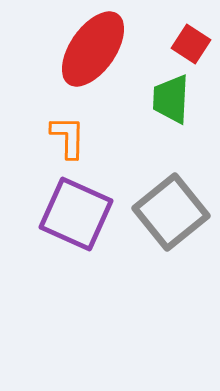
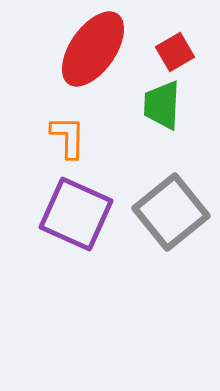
red square: moved 16 px left, 8 px down; rotated 27 degrees clockwise
green trapezoid: moved 9 px left, 6 px down
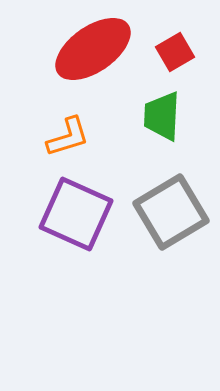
red ellipse: rotated 20 degrees clockwise
green trapezoid: moved 11 px down
orange L-shape: rotated 72 degrees clockwise
gray square: rotated 8 degrees clockwise
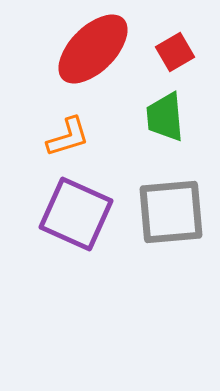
red ellipse: rotated 10 degrees counterclockwise
green trapezoid: moved 3 px right, 1 px down; rotated 8 degrees counterclockwise
gray square: rotated 26 degrees clockwise
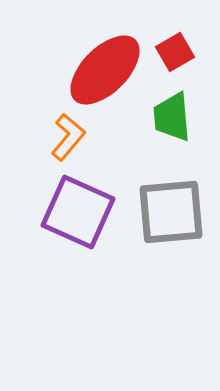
red ellipse: moved 12 px right, 21 px down
green trapezoid: moved 7 px right
orange L-shape: rotated 33 degrees counterclockwise
purple square: moved 2 px right, 2 px up
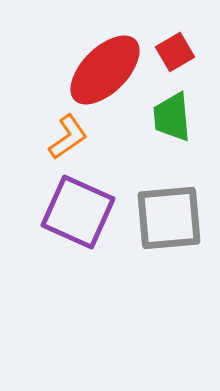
orange L-shape: rotated 15 degrees clockwise
gray square: moved 2 px left, 6 px down
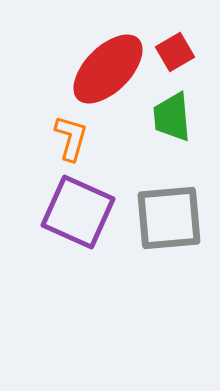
red ellipse: moved 3 px right, 1 px up
orange L-shape: moved 3 px right, 1 px down; rotated 39 degrees counterclockwise
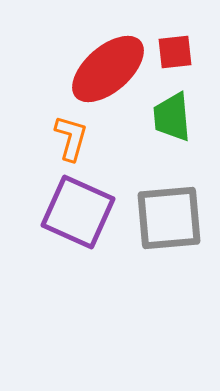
red square: rotated 24 degrees clockwise
red ellipse: rotated 4 degrees clockwise
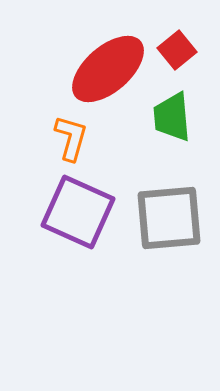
red square: moved 2 px right, 2 px up; rotated 33 degrees counterclockwise
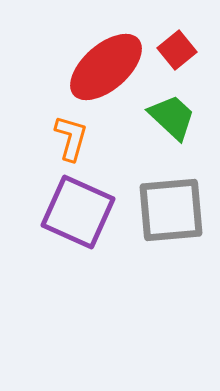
red ellipse: moved 2 px left, 2 px up
green trapezoid: rotated 138 degrees clockwise
gray square: moved 2 px right, 8 px up
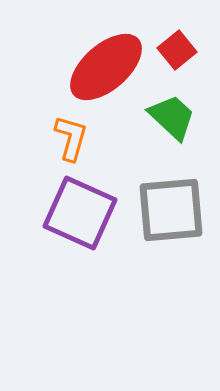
purple square: moved 2 px right, 1 px down
